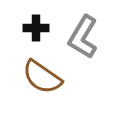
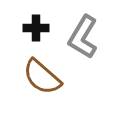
brown semicircle: rotated 6 degrees clockwise
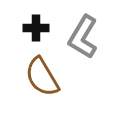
brown semicircle: rotated 18 degrees clockwise
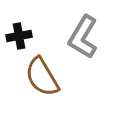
black cross: moved 17 px left, 8 px down; rotated 10 degrees counterclockwise
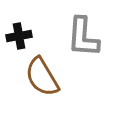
gray L-shape: rotated 27 degrees counterclockwise
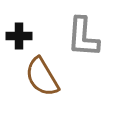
black cross: rotated 10 degrees clockwise
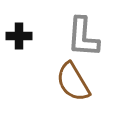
brown semicircle: moved 31 px right, 5 px down
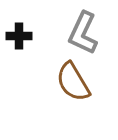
gray L-shape: moved 4 px up; rotated 21 degrees clockwise
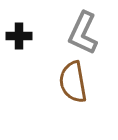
brown semicircle: rotated 21 degrees clockwise
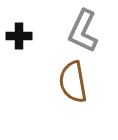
gray L-shape: moved 2 px up
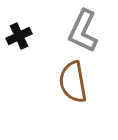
black cross: rotated 25 degrees counterclockwise
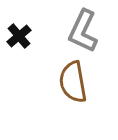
black cross: rotated 15 degrees counterclockwise
